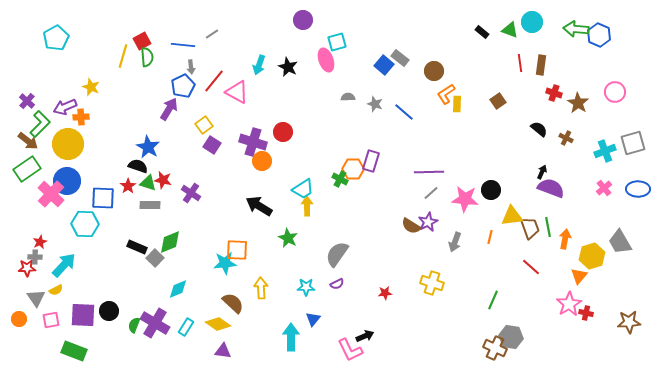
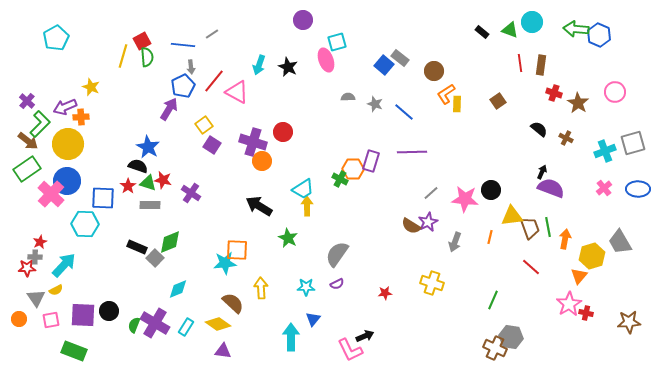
purple line at (429, 172): moved 17 px left, 20 px up
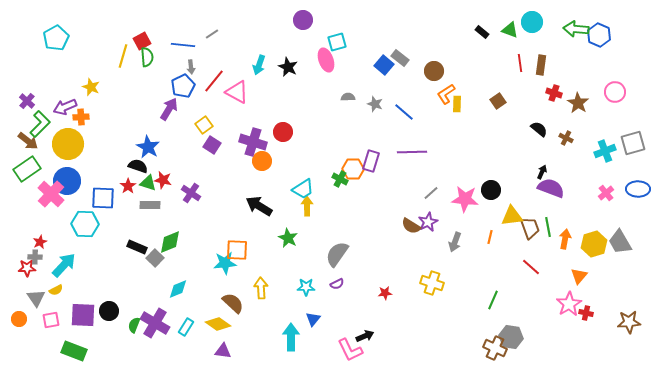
pink cross at (604, 188): moved 2 px right, 5 px down
yellow hexagon at (592, 256): moved 2 px right, 12 px up
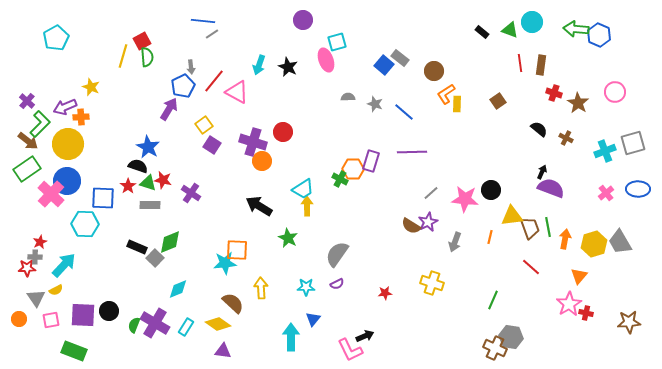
blue line at (183, 45): moved 20 px right, 24 px up
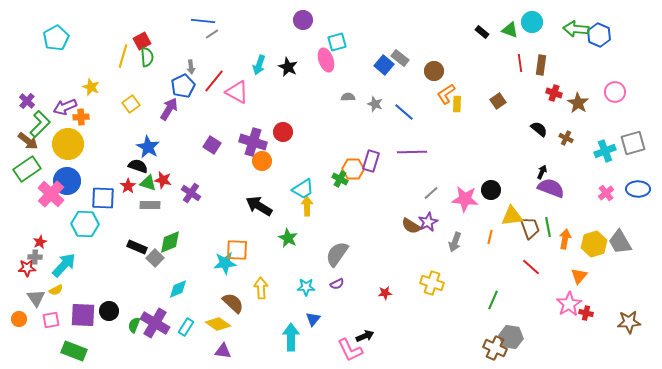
yellow square at (204, 125): moved 73 px left, 21 px up
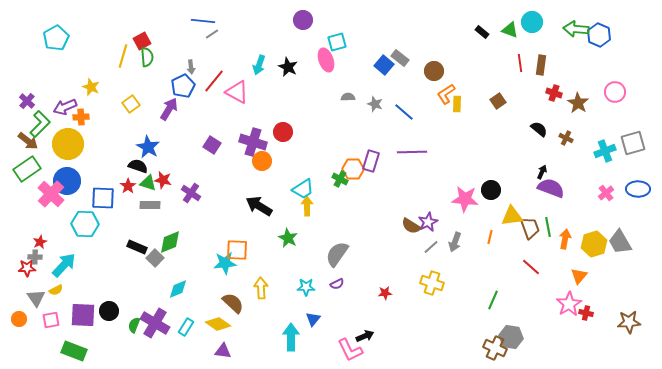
gray line at (431, 193): moved 54 px down
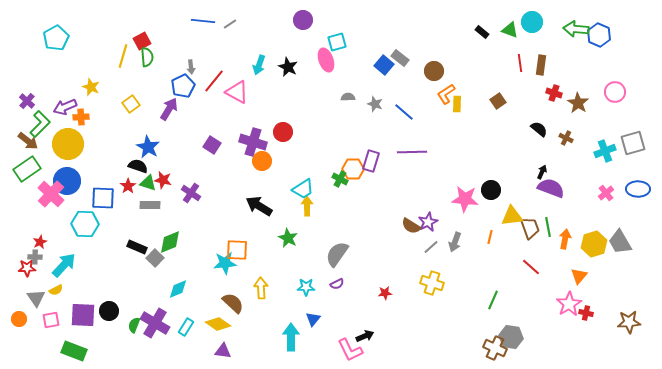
gray line at (212, 34): moved 18 px right, 10 px up
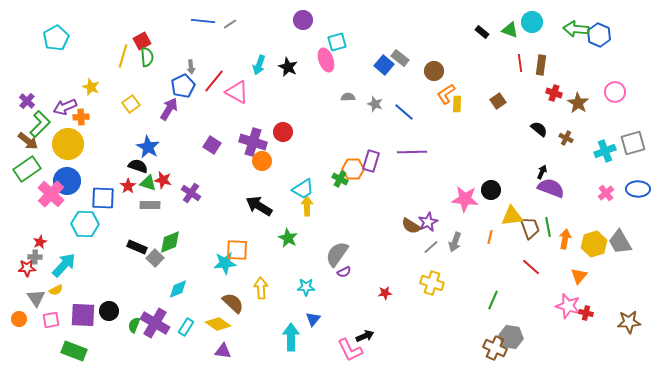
purple semicircle at (337, 284): moved 7 px right, 12 px up
pink star at (569, 304): moved 1 px left, 2 px down; rotated 25 degrees counterclockwise
